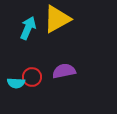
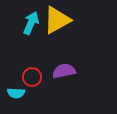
yellow triangle: moved 1 px down
cyan arrow: moved 3 px right, 5 px up
cyan semicircle: moved 10 px down
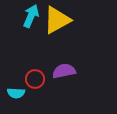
cyan arrow: moved 7 px up
red circle: moved 3 px right, 2 px down
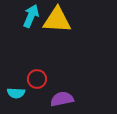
yellow triangle: rotated 32 degrees clockwise
purple semicircle: moved 2 px left, 28 px down
red circle: moved 2 px right
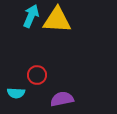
red circle: moved 4 px up
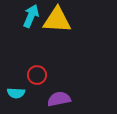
purple semicircle: moved 3 px left
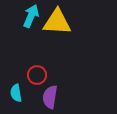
yellow triangle: moved 2 px down
cyan semicircle: rotated 78 degrees clockwise
purple semicircle: moved 9 px left, 2 px up; rotated 70 degrees counterclockwise
